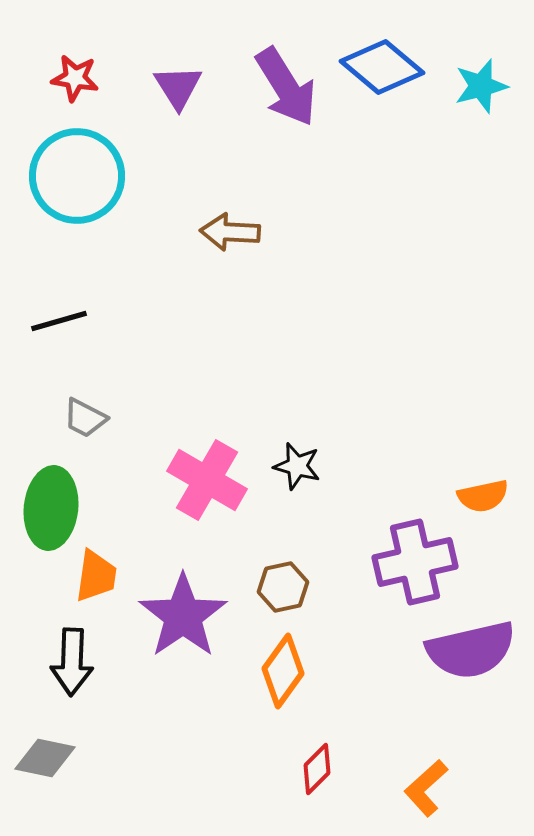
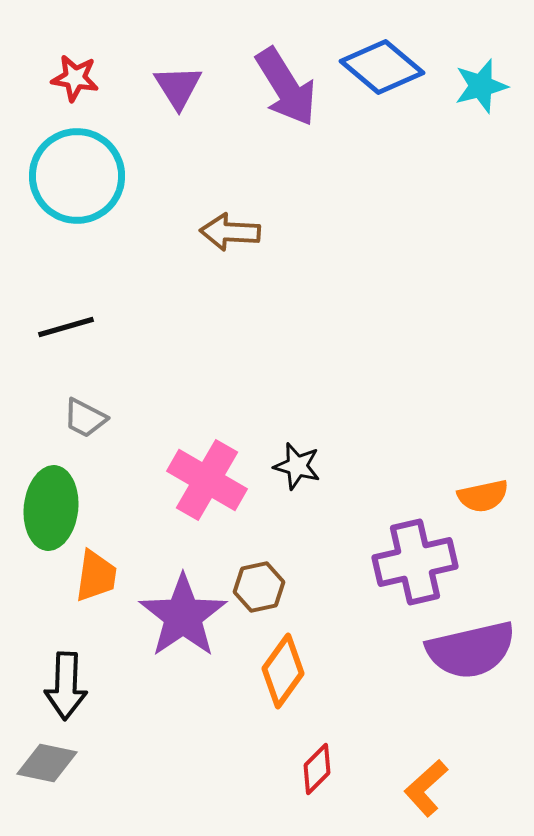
black line: moved 7 px right, 6 px down
brown hexagon: moved 24 px left
black arrow: moved 6 px left, 24 px down
gray diamond: moved 2 px right, 5 px down
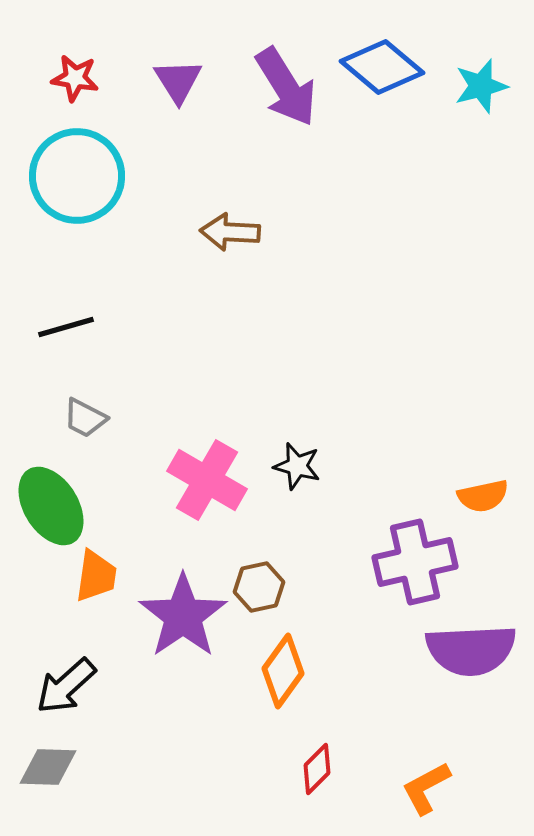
purple triangle: moved 6 px up
green ellipse: moved 2 px up; rotated 38 degrees counterclockwise
purple semicircle: rotated 10 degrees clockwise
black arrow: rotated 46 degrees clockwise
gray diamond: moved 1 px right, 4 px down; rotated 10 degrees counterclockwise
orange L-shape: rotated 14 degrees clockwise
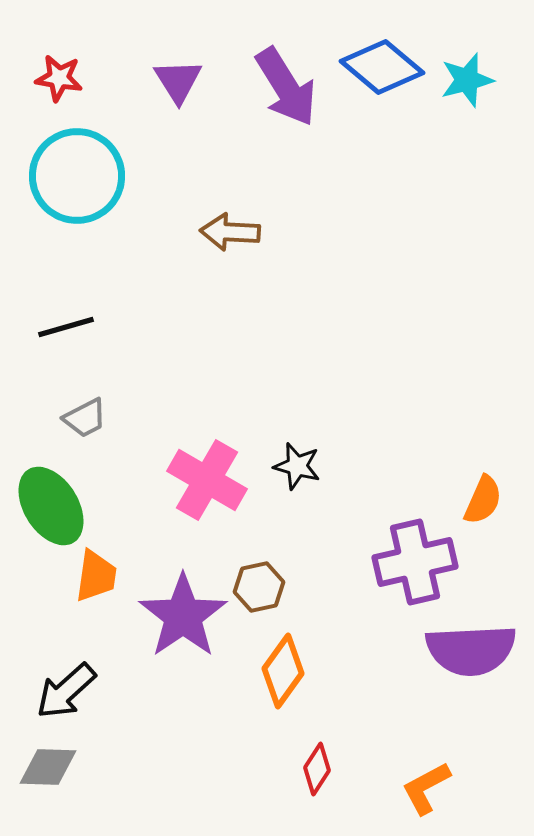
red star: moved 16 px left
cyan star: moved 14 px left, 6 px up
gray trapezoid: rotated 54 degrees counterclockwise
orange semicircle: moved 4 px down; rotated 54 degrees counterclockwise
black arrow: moved 5 px down
red diamond: rotated 12 degrees counterclockwise
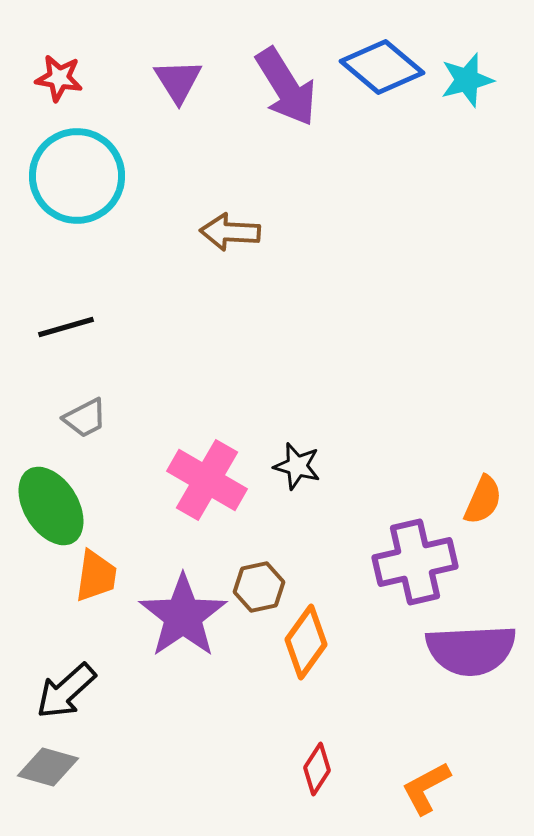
orange diamond: moved 23 px right, 29 px up
gray diamond: rotated 14 degrees clockwise
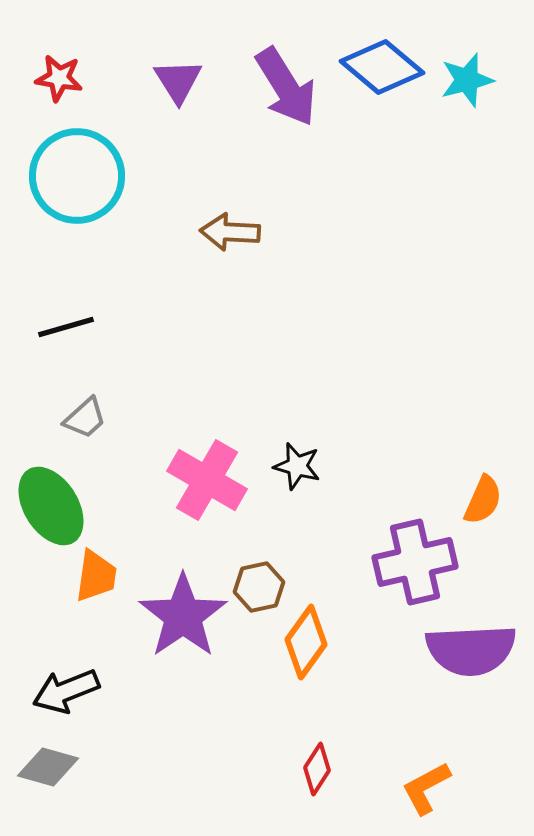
gray trapezoid: rotated 15 degrees counterclockwise
black arrow: rotated 20 degrees clockwise
